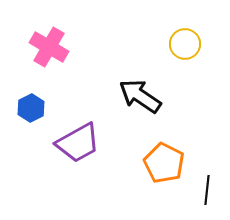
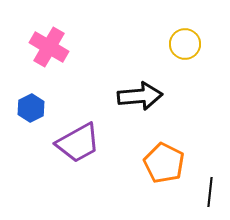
black arrow: rotated 141 degrees clockwise
black line: moved 3 px right, 2 px down
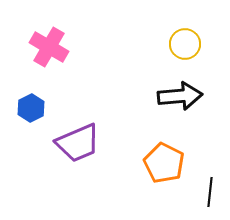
black arrow: moved 40 px right
purple trapezoid: rotated 6 degrees clockwise
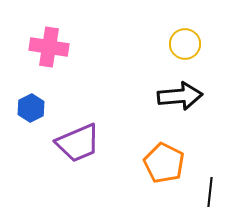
pink cross: rotated 21 degrees counterclockwise
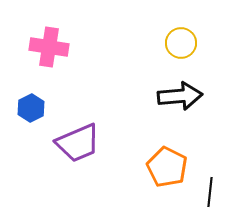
yellow circle: moved 4 px left, 1 px up
orange pentagon: moved 3 px right, 4 px down
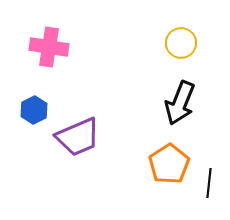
black arrow: moved 7 px down; rotated 117 degrees clockwise
blue hexagon: moved 3 px right, 2 px down
purple trapezoid: moved 6 px up
orange pentagon: moved 2 px right, 3 px up; rotated 12 degrees clockwise
black line: moved 1 px left, 9 px up
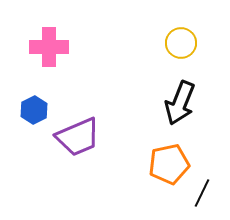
pink cross: rotated 9 degrees counterclockwise
orange pentagon: rotated 21 degrees clockwise
black line: moved 7 px left, 10 px down; rotated 20 degrees clockwise
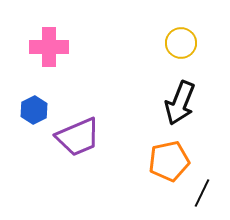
orange pentagon: moved 3 px up
